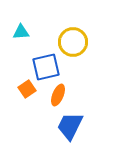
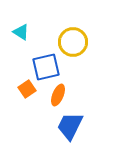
cyan triangle: rotated 36 degrees clockwise
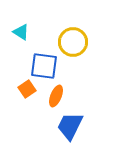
blue square: moved 2 px left, 1 px up; rotated 20 degrees clockwise
orange ellipse: moved 2 px left, 1 px down
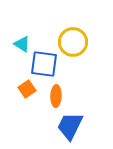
cyan triangle: moved 1 px right, 12 px down
blue square: moved 2 px up
orange ellipse: rotated 20 degrees counterclockwise
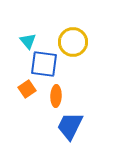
cyan triangle: moved 6 px right, 3 px up; rotated 18 degrees clockwise
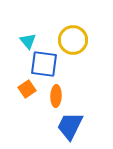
yellow circle: moved 2 px up
